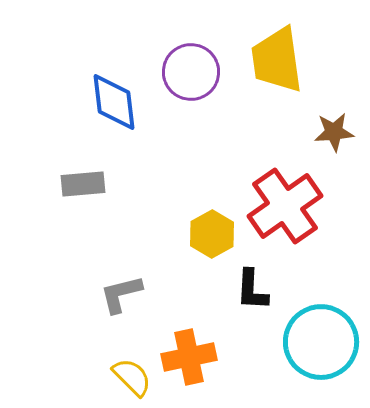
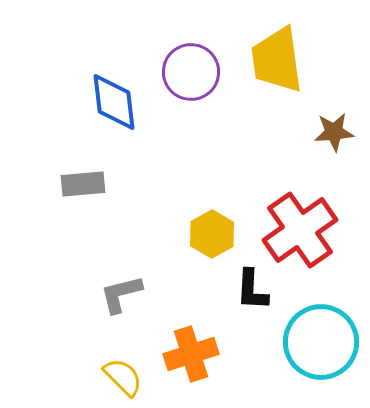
red cross: moved 15 px right, 24 px down
orange cross: moved 2 px right, 3 px up; rotated 6 degrees counterclockwise
yellow semicircle: moved 9 px left
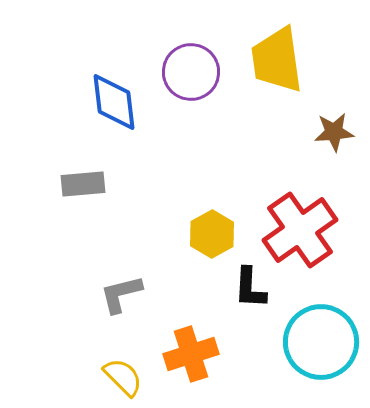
black L-shape: moved 2 px left, 2 px up
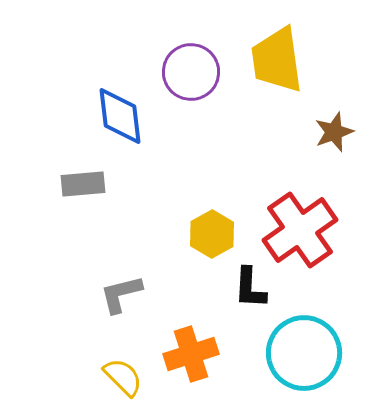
blue diamond: moved 6 px right, 14 px down
brown star: rotated 15 degrees counterclockwise
cyan circle: moved 17 px left, 11 px down
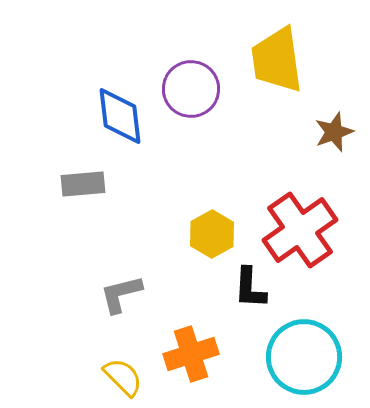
purple circle: moved 17 px down
cyan circle: moved 4 px down
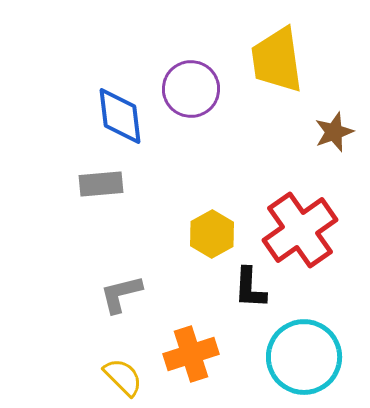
gray rectangle: moved 18 px right
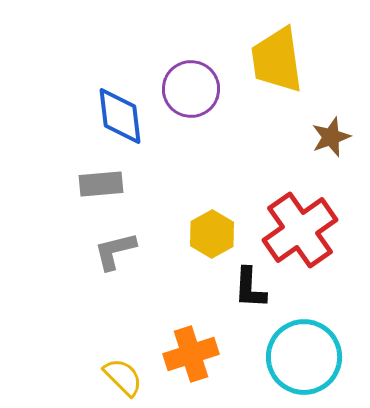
brown star: moved 3 px left, 5 px down
gray L-shape: moved 6 px left, 43 px up
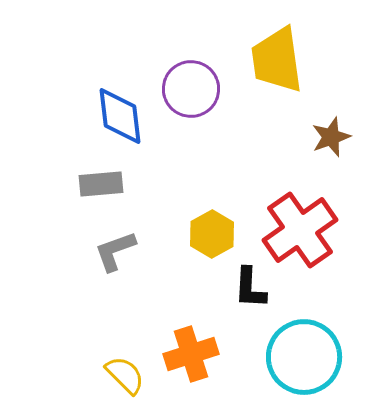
gray L-shape: rotated 6 degrees counterclockwise
yellow semicircle: moved 2 px right, 2 px up
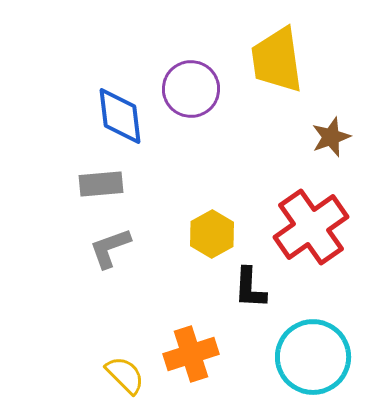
red cross: moved 11 px right, 3 px up
gray L-shape: moved 5 px left, 3 px up
cyan circle: moved 9 px right
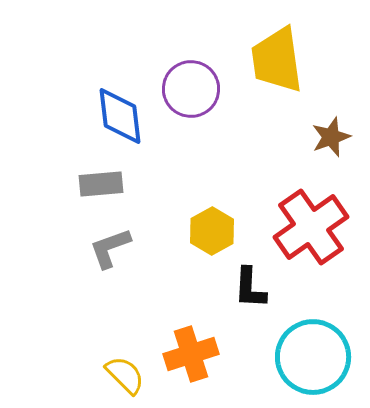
yellow hexagon: moved 3 px up
